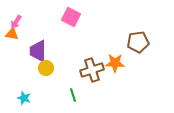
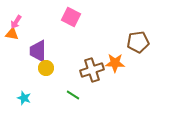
green line: rotated 40 degrees counterclockwise
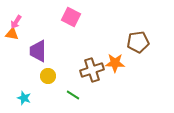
yellow circle: moved 2 px right, 8 px down
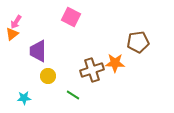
orange triangle: rotated 48 degrees counterclockwise
cyan star: rotated 24 degrees counterclockwise
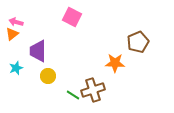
pink square: moved 1 px right
pink arrow: rotated 72 degrees clockwise
brown pentagon: rotated 15 degrees counterclockwise
brown cross: moved 1 px right, 20 px down
cyan star: moved 8 px left, 30 px up; rotated 16 degrees counterclockwise
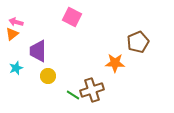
brown cross: moved 1 px left
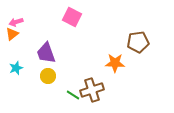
pink arrow: rotated 32 degrees counterclockwise
brown pentagon: rotated 15 degrees clockwise
purple trapezoid: moved 8 px right, 2 px down; rotated 20 degrees counterclockwise
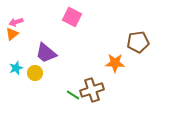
purple trapezoid: rotated 30 degrees counterclockwise
yellow circle: moved 13 px left, 3 px up
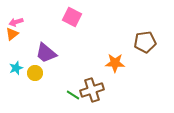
brown pentagon: moved 7 px right
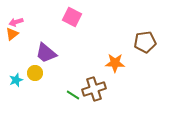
cyan star: moved 12 px down
brown cross: moved 2 px right, 1 px up
